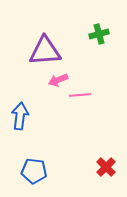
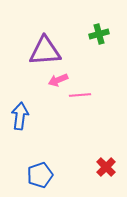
blue pentagon: moved 6 px right, 4 px down; rotated 25 degrees counterclockwise
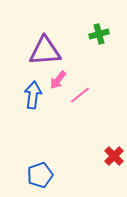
pink arrow: rotated 30 degrees counterclockwise
pink line: rotated 35 degrees counterclockwise
blue arrow: moved 13 px right, 21 px up
red cross: moved 8 px right, 11 px up
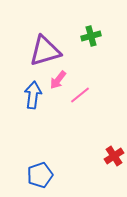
green cross: moved 8 px left, 2 px down
purple triangle: rotated 12 degrees counterclockwise
red cross: rotated 12 degrees clockwise
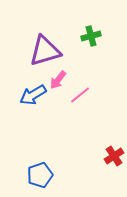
blue arrow: rotated 128 degrees counterclockwise
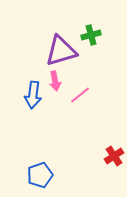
green cross: moved 1 px up
purple triangle: moved 16 px right
pink arrow: moved 3 px left, 1 px down; rotated 48 degrees counterclockwise
blue arrow: rotated 52 degrees counterclockwise
